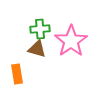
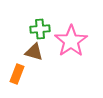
brown triangle: moved 3 px left, 3 px down
orange rectangle: rotated 30 degrees clockwise
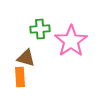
brown triangle: moved 8 px left, 6 px down
orange rectangle: moved 3 px right, 3 px down; rotated 24 degrees counterclockwise
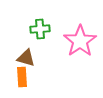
pink star: moved 9 px right
orange rectangle: moved 2 px right
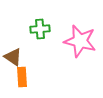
pink star: rotated 24 degrees counterclockwise
brown triangle: moved 13 px left, 1 px up; rotated 18 degrees clockwise
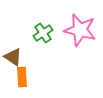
green cross: moved 3 px right, 4 px down; rotated 30 degrees counterclockwise
pink star: moved 11 px up
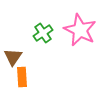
pink star: rotated 12 degrees clockwise
brown triangle: rotated 30 degrees clockwise
